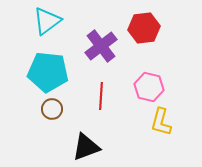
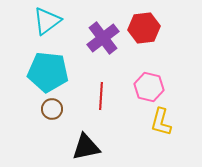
purple cross: moved 2 px right, 8 px up
black triangle: rotated 8 degrees clockwise
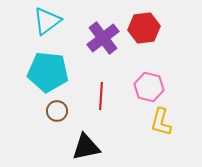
brown circle: moved 5 px right, 2 px down
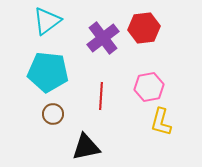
pink hexagon: rotated 24 degrees counterclockwise
brown circle: moved 4 px left, 3 px down
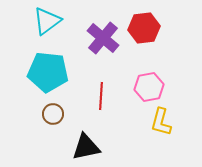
purple cross: rotated 12 degrees counterclockwise
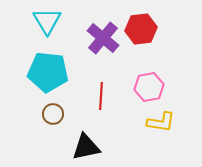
cyan triangle: rotated 24 degrees counterclockwise
red hexagon: moved 3 px left, 1 px down
yellow L-shape: rotated 96 degrees counterclockwise
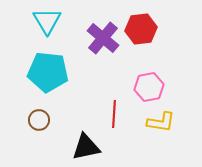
red line: moved 13 px right, 18 px down
brown circle: moved 14 px left, 6 px down
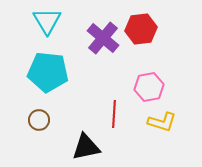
yellow L-shape: moved 1 px right; rotated 8 degrees clockwise
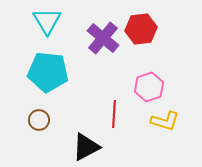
pink hexagon: rotated 8 degrees counterclockwise
yellow L-shape: moved 3 px right, 1 px up
black triangle: rotated 16 degrees counterclockwise
